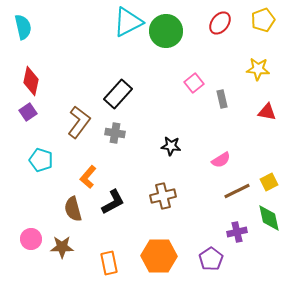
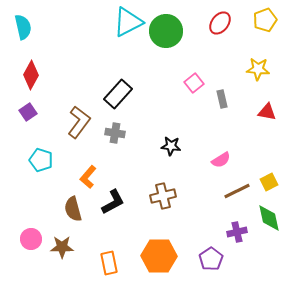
yellow pentagon: moved 2 px right
red diamond: moved 6 px up; rotated 16 degrees clockwise
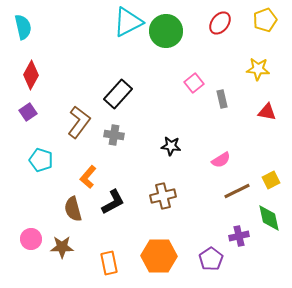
gray cross: moved 1 px left, 2 px down
yellow square: moved 2 px right, 2 px up
purple cross: moved 2 px right, 4 px down
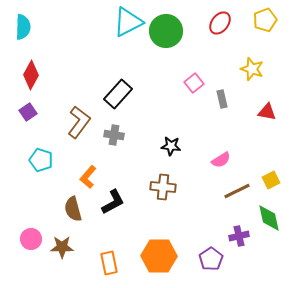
cyan semicircle: rotated 15 degrees clockwise
yellow star: moved 6 px left; rotated 15 degrees clockwise
brown cross: moved 9 px up; rotated 20 degrees clockwise
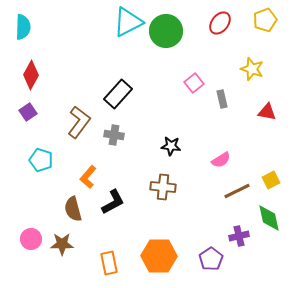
brown star: moved 3 px up
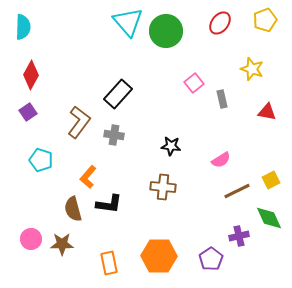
cyan triangle: rotated 44 degrees counterclockwise
black L-shape: moved 4 px left, 2 px down; rotated 36 degrees clockwise
green diamond: rotated 12 degrees counterclockwise
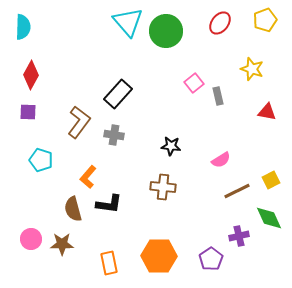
gray rectangle: moved 4 px left, 3 px up
purple square: rotated 36 degrees clockwise
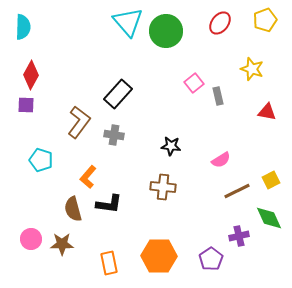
purple square: moved 2 px left, 7 px up
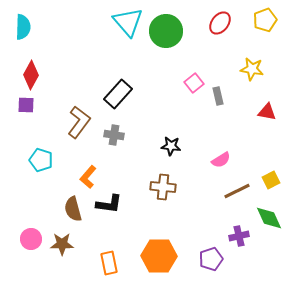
yellow star: rotated 10 degrees counterclockwise
purple pentagon: rotated 15 degrees clockwise
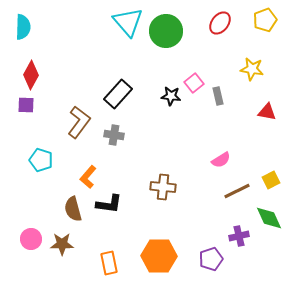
black star: moved 50 px up
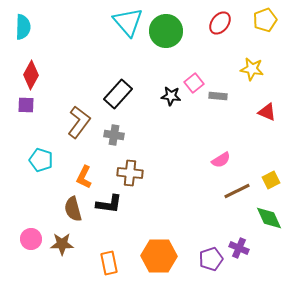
gray rectangle: rotated 72 degrees counterclockwise
red triangle: rotated 12 degrees clockwise
orange L-shape: moved 4 px left; rotated 15 degrees counterclockwise
brown cross: moved 33 px left, 14 px up
purple cross: moved 12 px down; rotated 36 degrees clockwise
